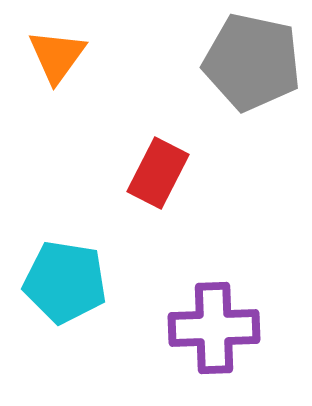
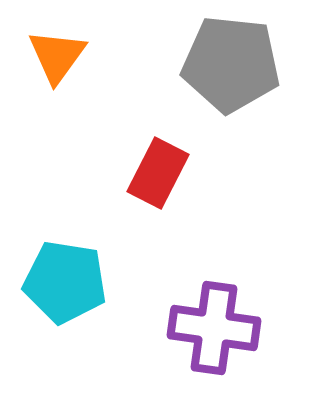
gray pentagon: moved 21 px left, 2 px down; rotated 6 degrees counterclockwise
purple cross: rotated 10 degrees clockwise
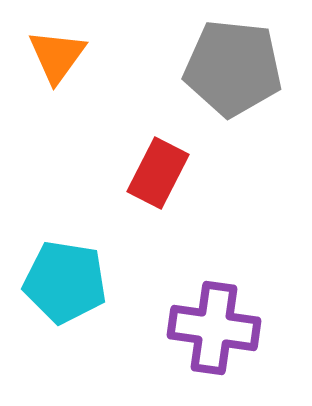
gray pentagon: moved 2 px right, 4 px down
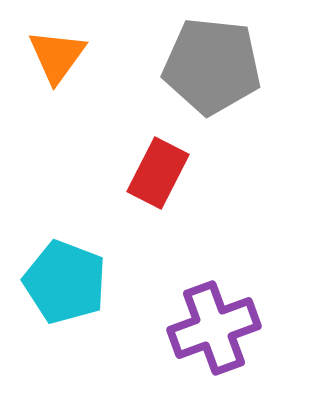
gray pentagon: moved 21 px left, 2 px up
cyan pentagon: rotated 12 degrees clockwise
purple cross: rotated 28 degrees counterclockwise
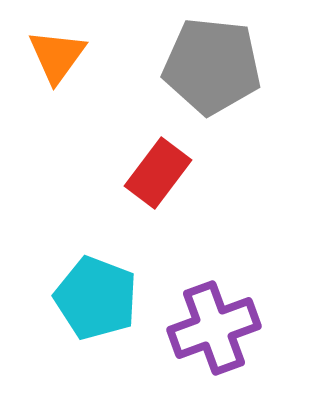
red rectangle: rotated 10 degrees clockwise
cyan pentagon: moved 31 px right, 16 px down
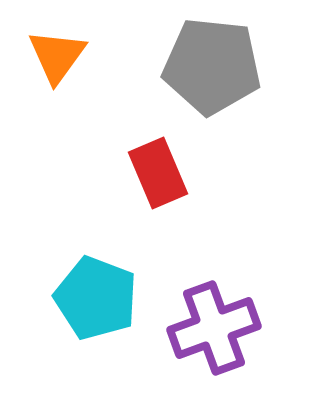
red rectangle: rotated 60 degrees counterclockwise
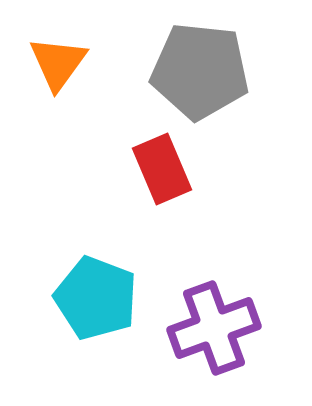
orange triangle: moved 1 px right, 7 px down
gray pentagon: moved 12 px left, 5 px down
red rectangle: moved 4 px right, 4 px up
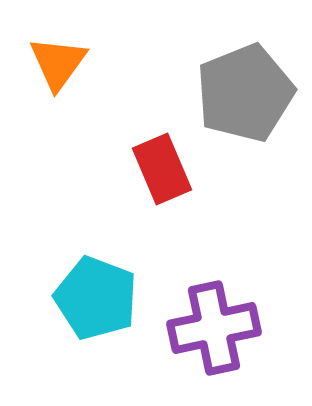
gray pentagon: moved 45 px right, 22 px down; rotated 28 degrees counterclockwise
purple cross: rotated 8 degrees clockwise
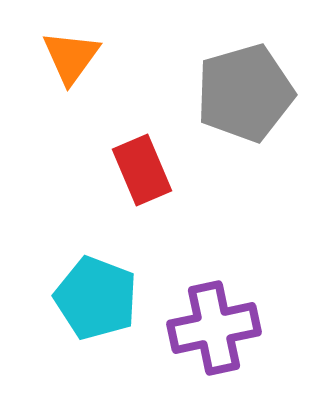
orange triangle: moved 13 px right, 6 px up
gray pentagon: rotated 6 degrees clockwise
red rectangle: moved 20 px left, 1 px down
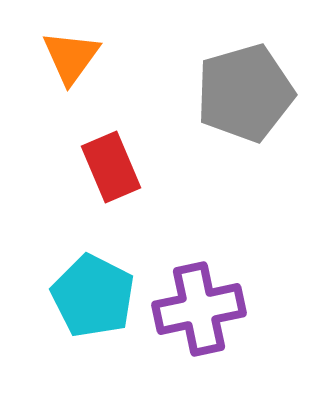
red rectangle: moved 31 px left, 3 px up
cyan pentagon: moved 3 px left, 2 px up; rotated 6 degrees clockwise
purple cross: moved 15 px left, 19 px up
